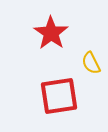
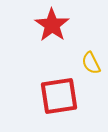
red star: moved 1 px right, 8 px up
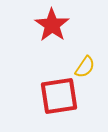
yellow semicircle: moved 6 px left, 4 px down; rotated 120 degrees counterclockwise
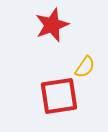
red star: rotated 16 degrees clockwise
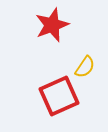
red square: rotated 15 degrees counterclockwise
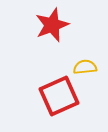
yellow semicircle: rotated 130 degrees counterclockwise
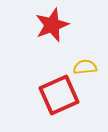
red square: moved 1 px up
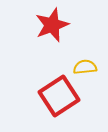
red square: moved 1 px down; rotated 9 degrees counterclockwise
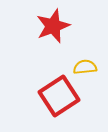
red star: moved 1 px right, 1 px down
